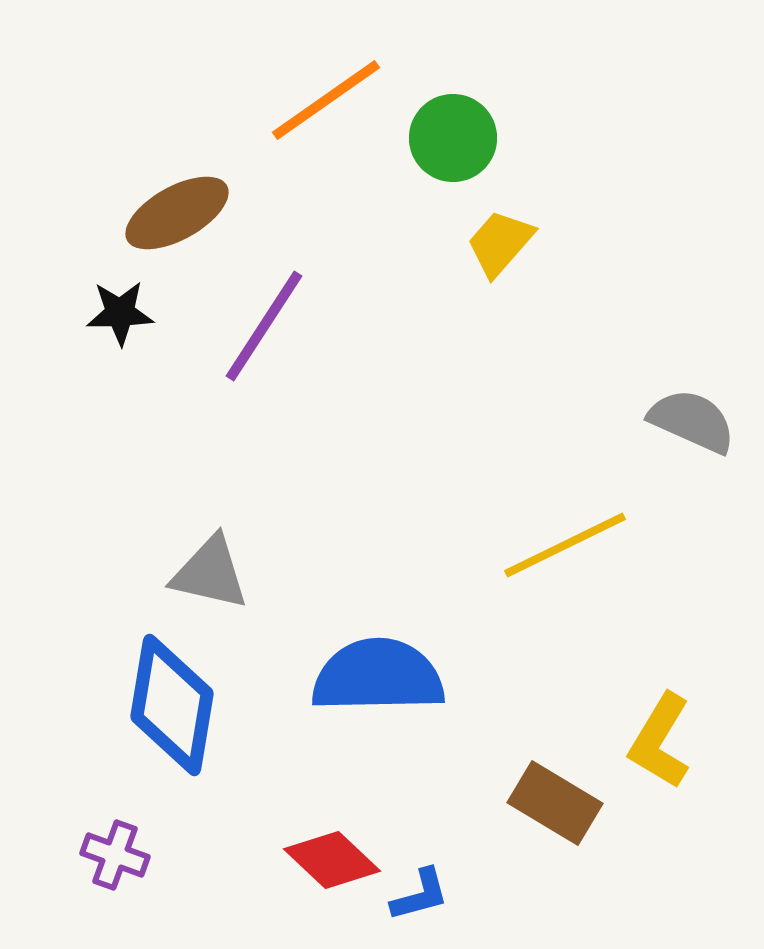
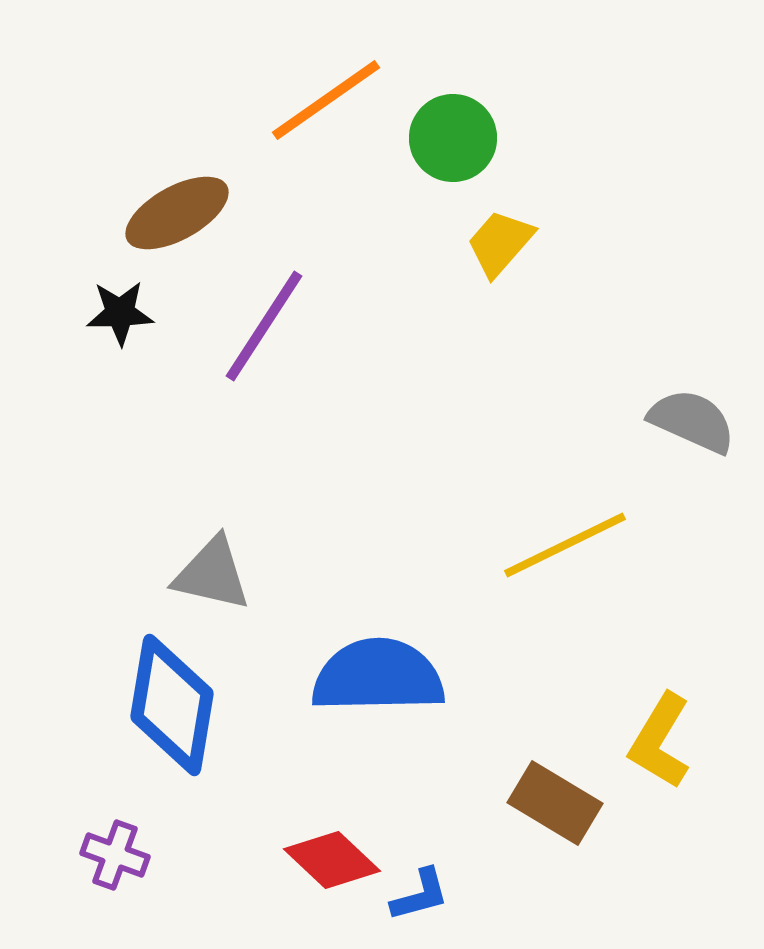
gray triangle: moved 2 px right, 1 px down
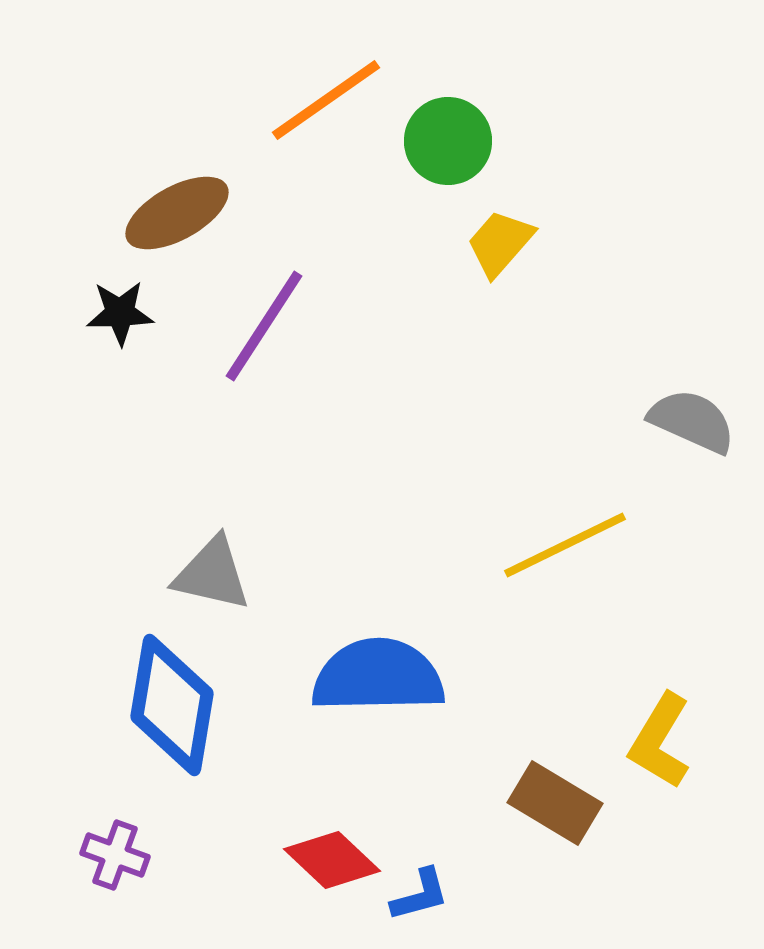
green circle: moved 5 px left, 3 px down
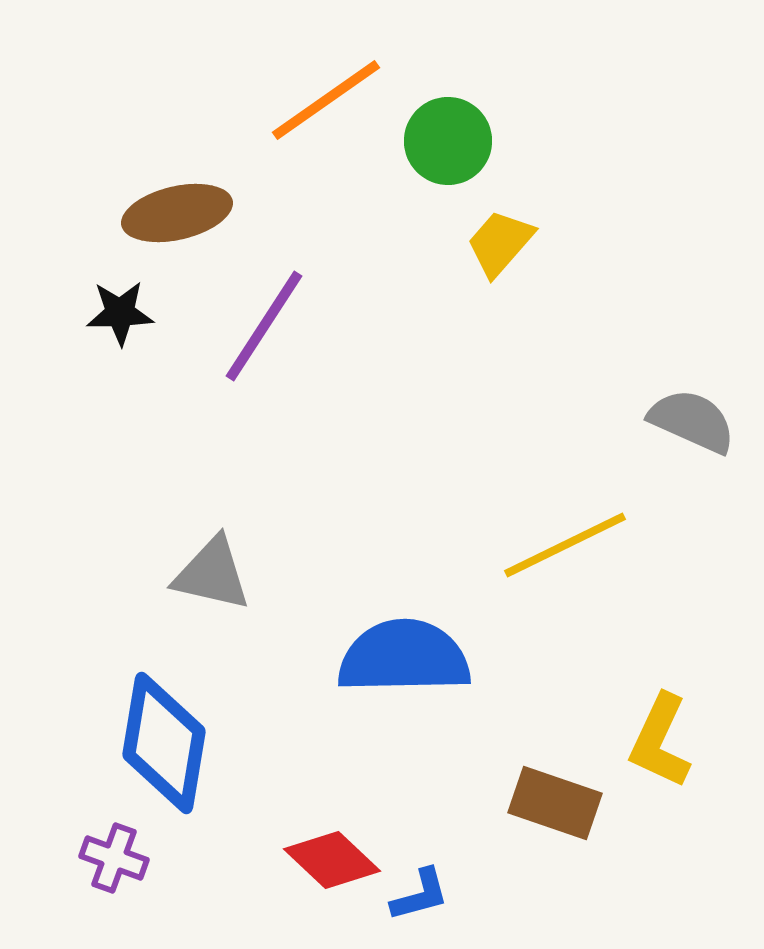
brown ellipse: rotated 16 degrees clockwise
blue semicircle: moved 26 px right, 19 px up
blue diamond: moved 8 px left, 38 px down
yellow L-shape: rotated 6 degrees counterclockwise
brown rectangle: rotated 12 degrees counterclockwise
purple cross: moved 1 px left, 3 px down
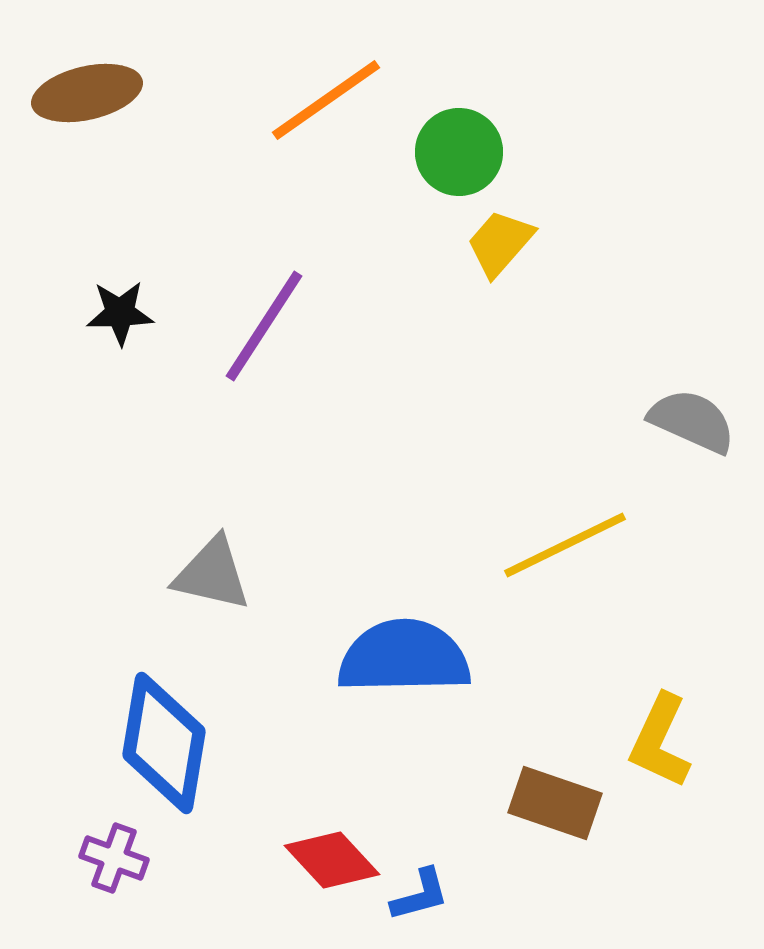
green circle: moved 11 px right, 11 px down
brown ellipse: moved 90 px left, 120 px up
red diamond: rotated 4 degrees clockwise
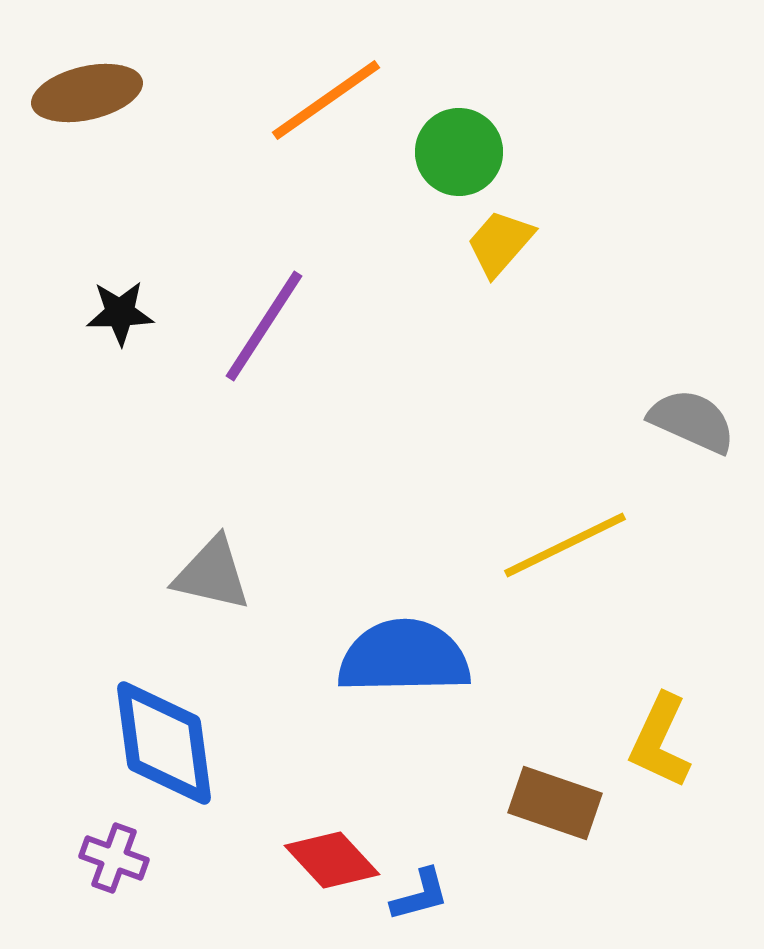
blue diamond: rotated 17 degrees counterclockwise
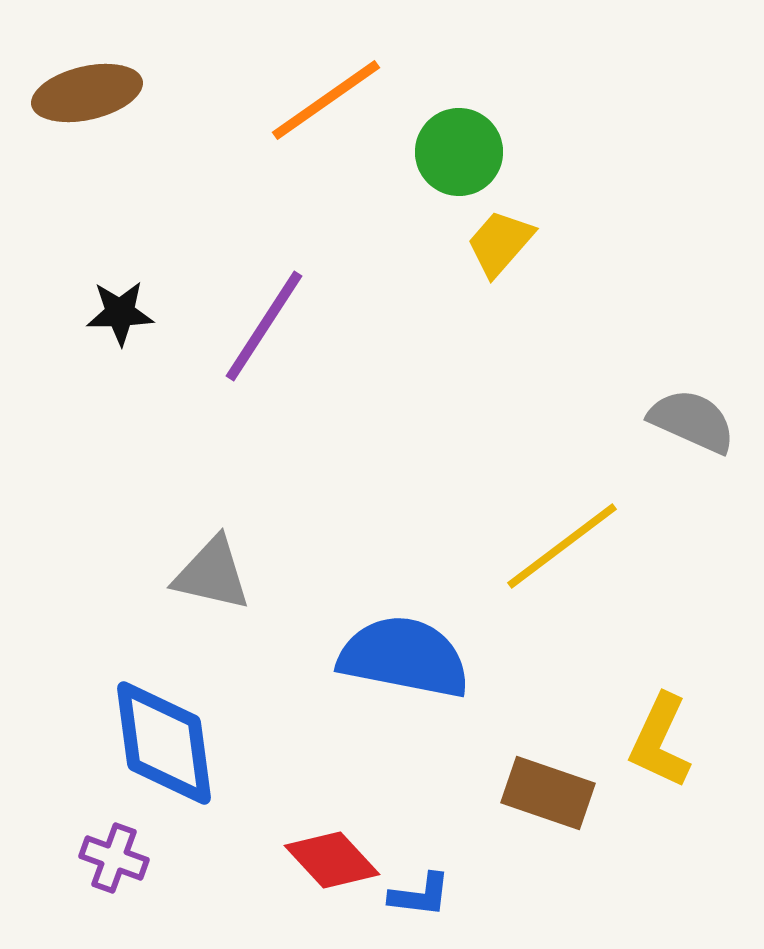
yellow line: moved 3 px left, 1 px down; rotated 11 degrees counterclockwise
blue semicircle: rotated 12 degrees clockwise
brown rectangle: moved 7 px left, 10 px up
blue L-shape: rotated 22 degrees clockwise
